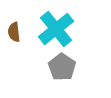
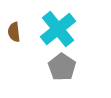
cyan cross: moved 2 px right
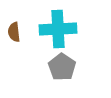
cyan cross: rotated 36 degrees clockwise
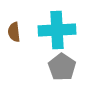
cyan cross: moved 1 px left, 1 px down
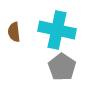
cyan cross: rotated 15 degrees clockwise
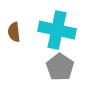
gray pentagon: moved 2 px left
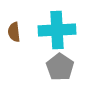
cyan cross: rotated 15 degrees counterclockwise
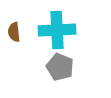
gray pentagon: rotated 12 degrees counterclockwise
